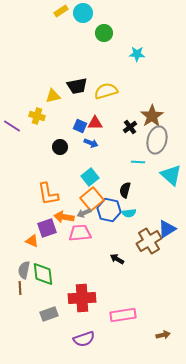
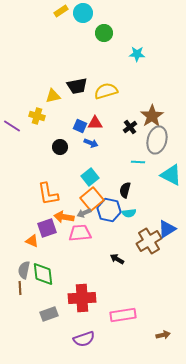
cyan triangle: rotated 15 degrees counterclockwise
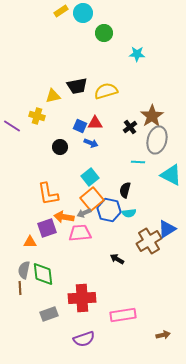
orange triangle: moved 2 px left, 1 px down; rotated 24 degrees counterclockwise
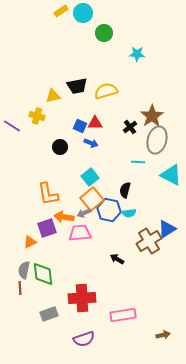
orange triangle: rotated 24 degrees counterclockwise
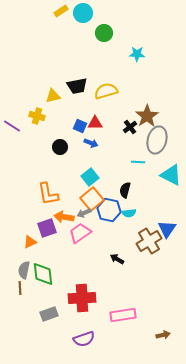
brown star: moved 5 px left
blue triangle: rotated 24 degrees counterclockwise
pink trapezoid: rotated 30 degrees counterclockwise
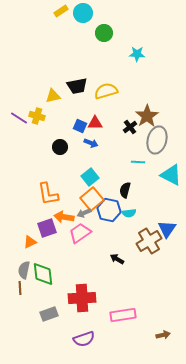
purple line: moved 7 px right, 8 px up
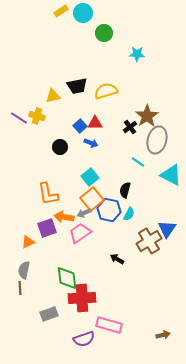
blue square: rotated 24 degrees clockwise
cyan line: rotated 32 degrees clockwise
cyan semicircle: moved 1 px down; rotated 56 degrees counterclockwise
orange triangle: moved 2 px left
green diamond: moved 24 px right, 4 px down
pink rectangle: moved 14 px left, 10 px down; rotated 25 degrees clockwise
